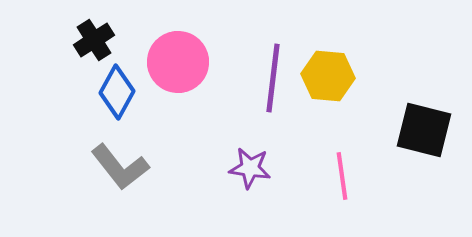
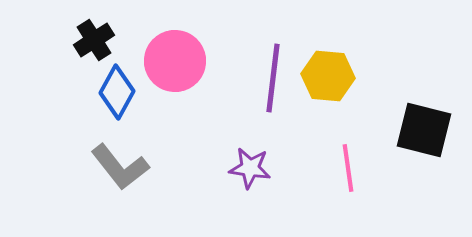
pink circle: moved 3 px left, 1 px up
pink line: moved 6 px right, 8 px up
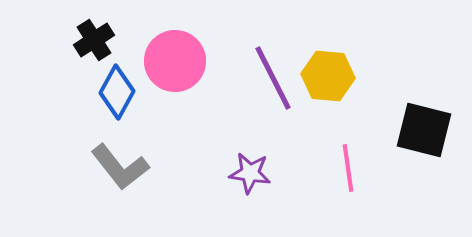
purple line: rotated 34 degrees counterclockwise
purple star: moved 5 px down
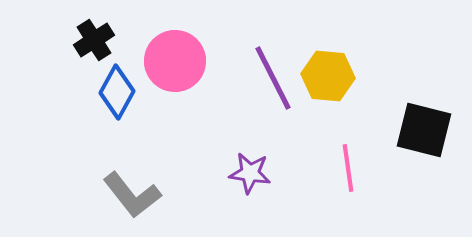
gray L-shape: moved 12 px right, 28 px down
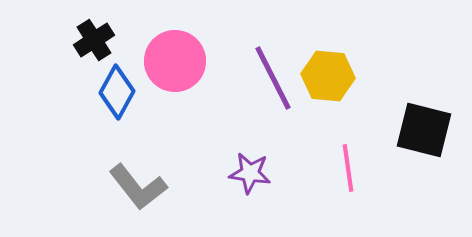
gray L-shape: moved 6 px right, 8 px up
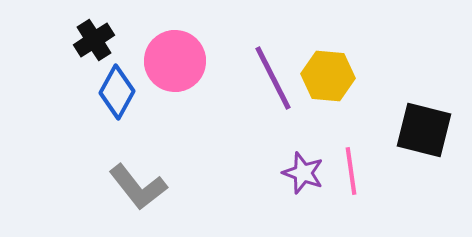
pink line: moved 3 px right, 3 px down
purple star: moved 53 px right; rotated 12 degrees clockwise
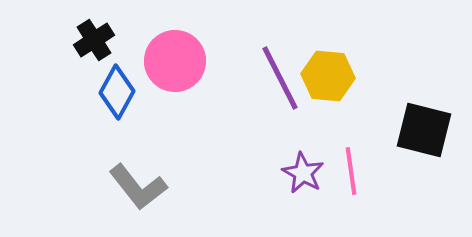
purple line: moved 7 px right
purple star: rotated 9 degrees clockwise
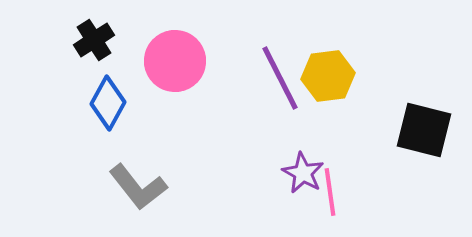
yellow hexagon: rotated 12 degrees counterclockwise
blue diamond: moved 9 px left, 11 px down
pink line: moved 21 px left, 21 px down
